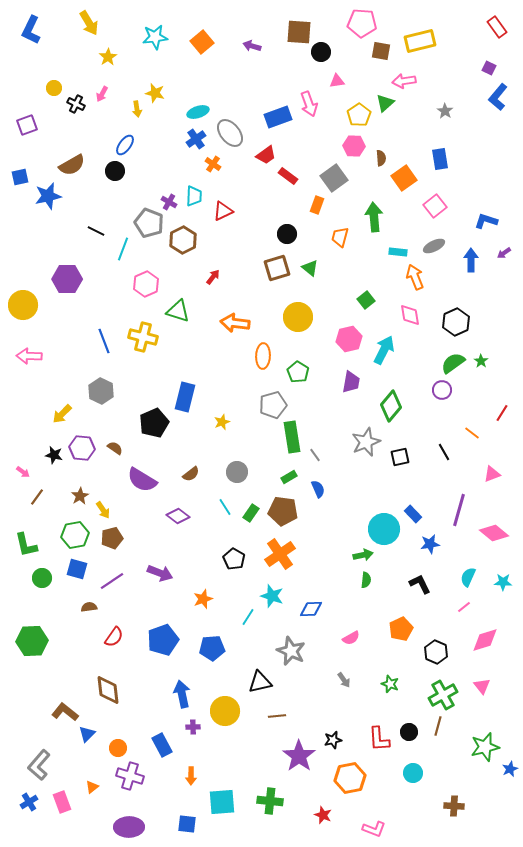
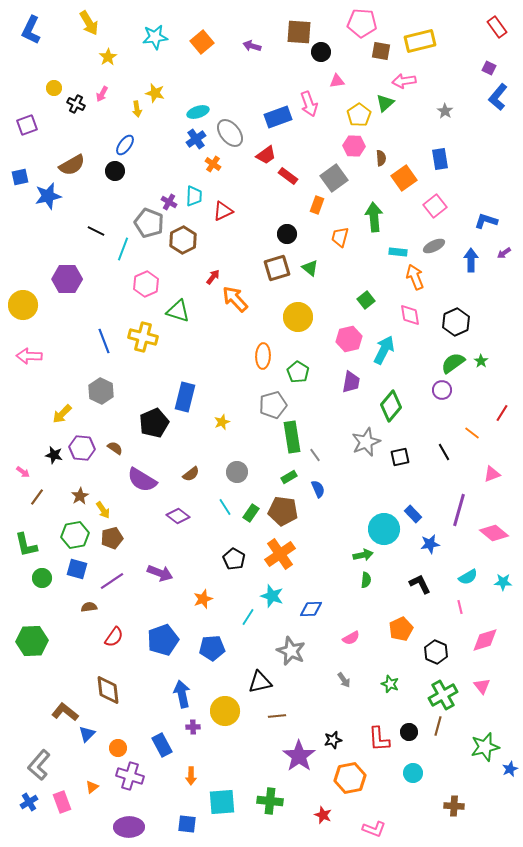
orange arrow at (235, 323): moved 24 px up; rotated 40 degrees clockwise
cyan semicircle at (468, 577): rotated 144 degrees counterclockwise
pink line at (464, 607): moved 4 px left; rotated 64 degrees counterclockwise
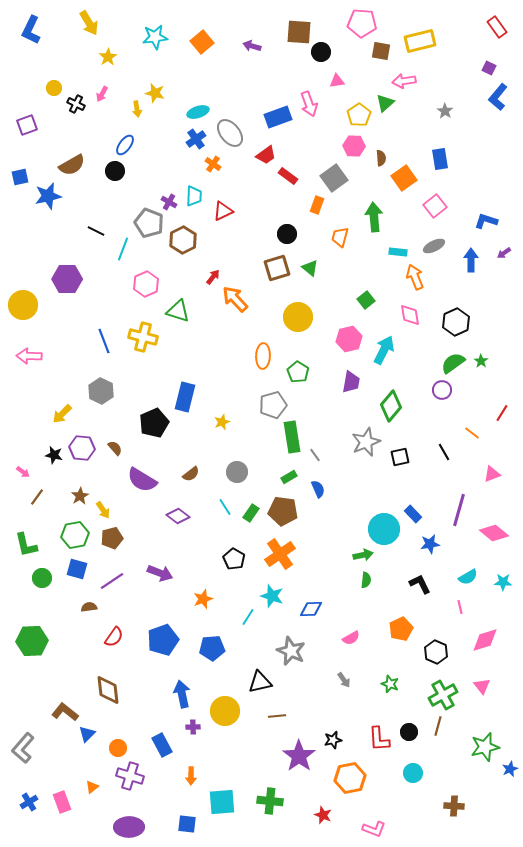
brown semicircle at (115, 448): rotated 14 degrees clockwise
gray L-shape at (39, 765): moved 16 px left, 17 px up
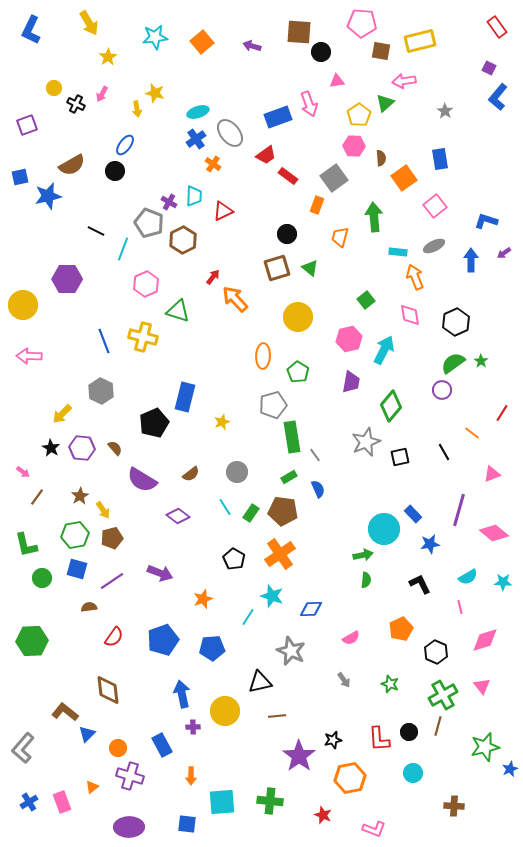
black star at (54, 455): moved 3 px left, 7 px up; rotated 18 degrees clockwise
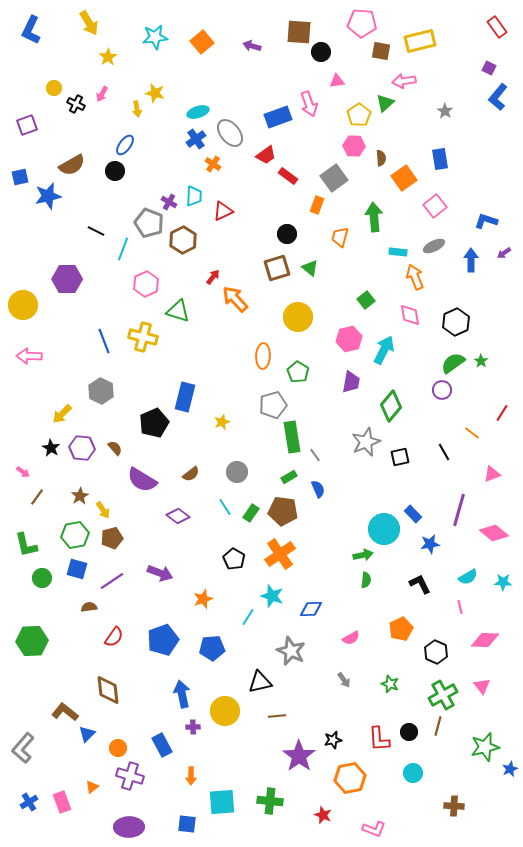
pink diamond at (485, 640): rotated 20 degrees clockwise
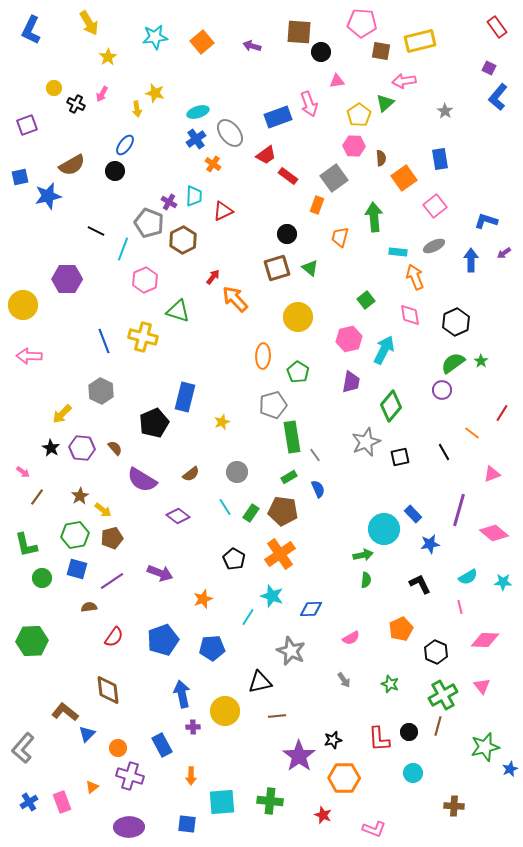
pink hexagon at (146, 284): moved 1 px left, 4 px up
yellow arrow at (103, 510): rotated 18 degrees counterclockwise
orange hexagon at (350, 778): moved 6 px left; rotated 12 degrees clockwise
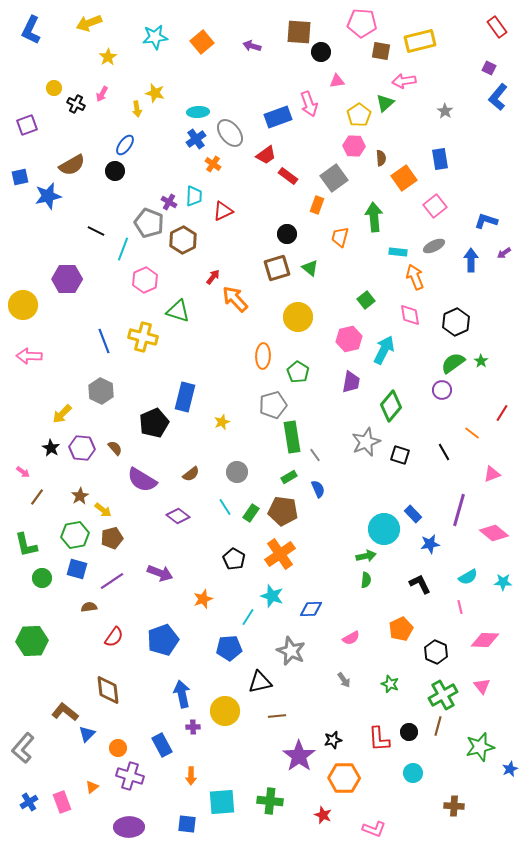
yellow arrow at (89, 23): rotated 100 degrees clockwise
cyan ellipse at (198, 112): rotated 15 degrees clockwise
black square at (400, 457): moved 2 px up; rotated 30 degrees clockwise
green arrow at (363, 555): moved 3 px right, 1 px down
blue pentagon at (212, 648): moved 17 px right
green star at (485, 747): moved 5 px left
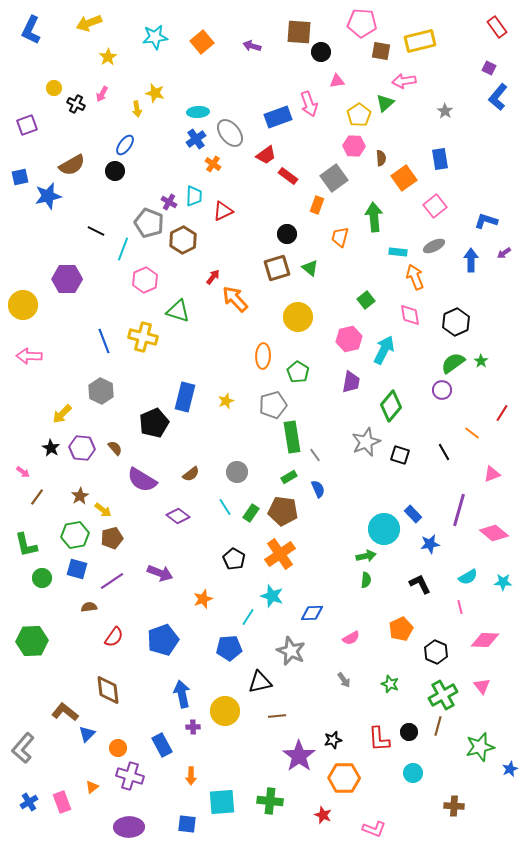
yellow star at (222, 422): moved 4 px right, 21 px up
blue diamond at (311, 609): moved 1 px right, 4 px down
